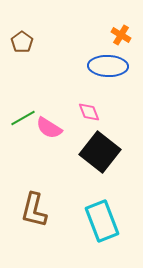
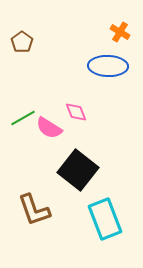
orange cross: moved 1 px left, 3 px up
pink diamond: moved 13 px left
black square: moved 22 px left, 18 px down
brown L-shape: rotated 33 degrees counterclockwise
cyan rectangle: moved 3 px right, 2 px up
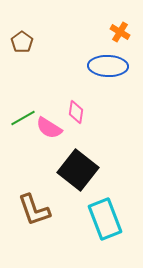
pink diamond: rotated 30 degrees clockwise
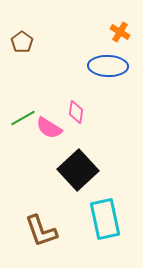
black square: rotated 9 degrees clockwise
brown L-shape: moved 7 px right, 21 px down
cyan rectangle: rotated 9 degrees clockwise
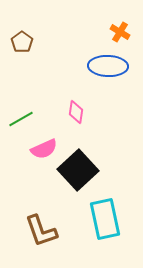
green line: moved 2 px left, 1 px down
pink semicircle: moved 5 px left, 21 px down; rotated 56 degrees counterclockwise
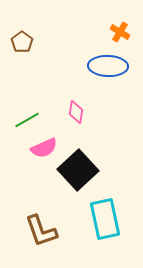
green line: moved 6 px right, 1 px down
pink semicircle: moved 1 px up
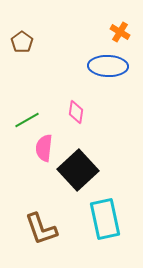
pink semicircle: rotated 120 degrees clockwise
brown L-shape: moved 2 px up
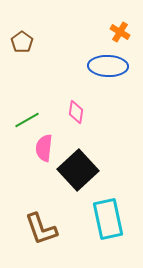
cyan rectangle: moved 3 px right
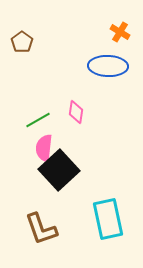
green line: moved 11 px right
black square: moved 19 px left
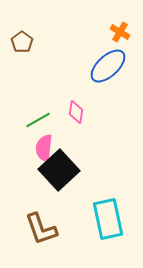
blue ellipse: rotated 45 degrees counterclockwise
